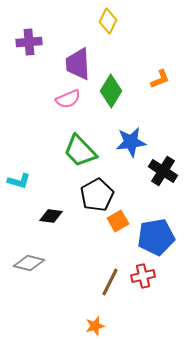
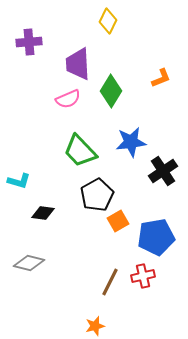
orange L-shape: moved 1 px right, 1 px up
black cross: rotated 24 degrees clockwise
black diamond: moved 8 px left, 3 px up
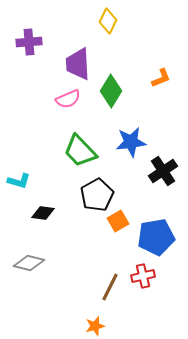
brown line: moved 5 px down
